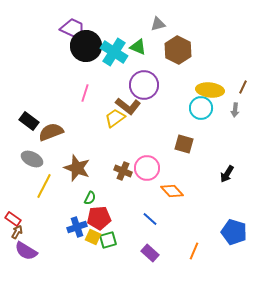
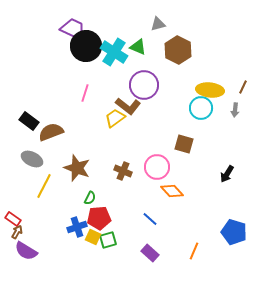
pink circle: moved 10 px right, 1 px up
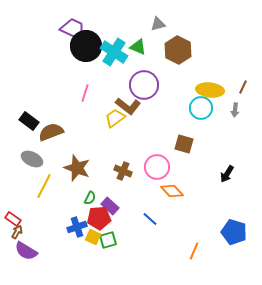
purple rectangle: moved 40 px left, 47 px up
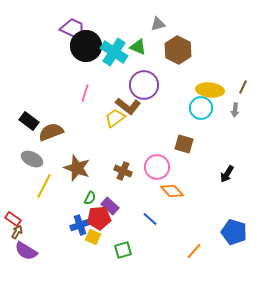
blue cross: moved 3 px right, 2 px up
green square: moved 15 px right, 10 px down
orange line: rotated 18 degrees clockwise
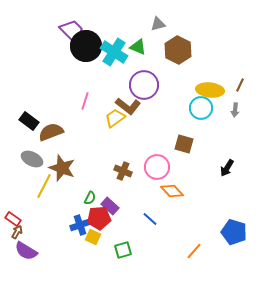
purple trapezoid: moved 1 px left, 2 px down; rotated 20 degrees clockwise
brown line: moved 3 px left, 2 px up
pink line: moved 8 px down
brown star: moved 15 px left
black arrow: moved 6 px up
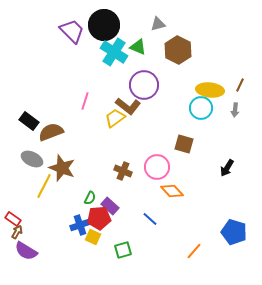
black circle: moved 18 px right, 21 px up
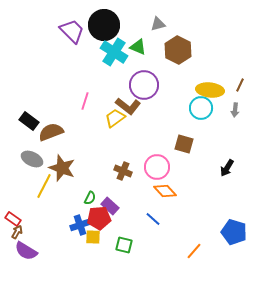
orange diamond: moved 7 px left
blue line: moved 3 px right
yellow square: rotated 21 degrees counterclockwise
green square: moved 1 px right, 5 px up; rotated 30 degrees clockwise
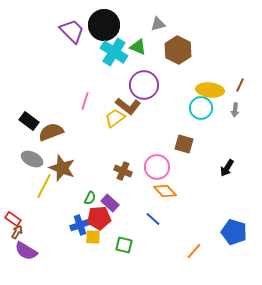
purple rectangle: moved 3 px up
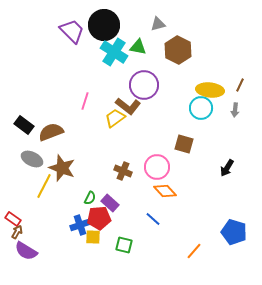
green triangle: rotated 12 degrees counterclockwise
black rectangle: moved 5 px left, 4 px down
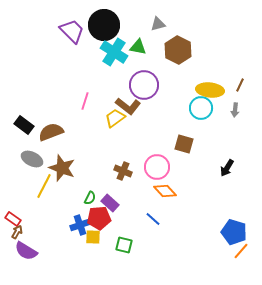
orange line: moved 47 px right
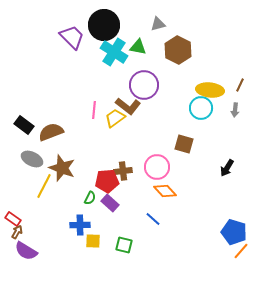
purple trapezoid: moved 6 px down
pink line: moved 9 px right, 9 px down; rotated 12 degrees counterclockwise
brown cross: rotated 30 degrees counterclockwise
red pentagon: moved 8 px right, 37 px up
blue cross: rotated 18 degrees clockwise
yellow square: moved 4 px down
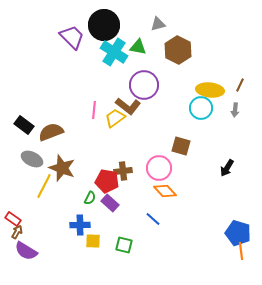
brown square: moved 3 px left, 2 px down
pink circle: moved 2 px right, 1 px down
red pentagon: rotated 15 degrees clockwise
blue pentagon: moved 4 px right, 1 px down
orange line: rotated 48 degrees counterclockwise
